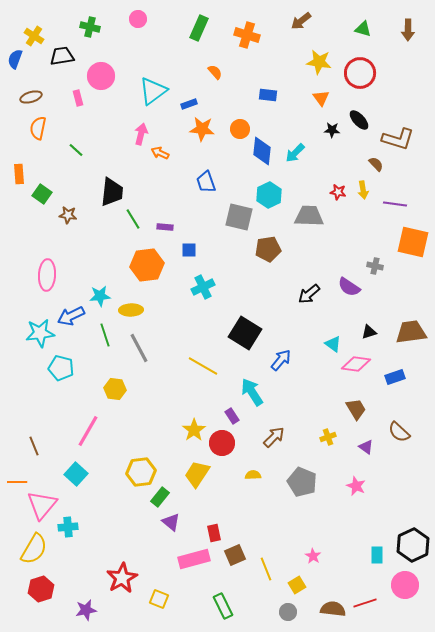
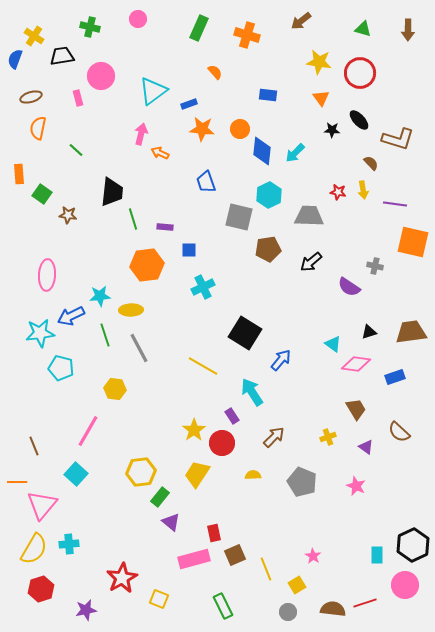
brown semicircle at (376, 164): moved 5 px left, 1 px up
green line at (133, 219): rotated 15 degrees clockwise
black arrow at (309, 294): moved 2 px right, 32 px up
cyan cross at (68, 527): moved 1 px right, 17 px down
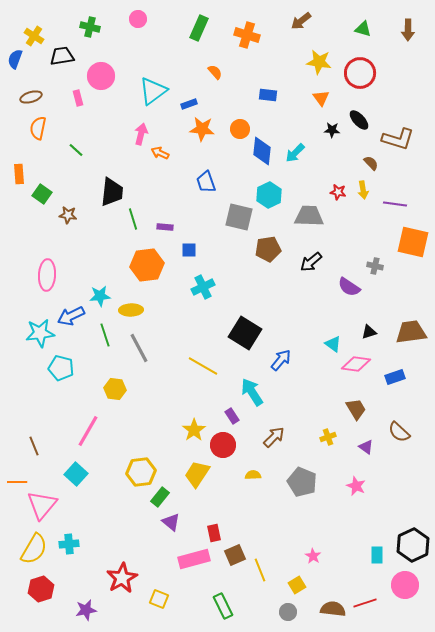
red circle at (222, 443): moved 1 px right, 2 px down
yellow line at (266, 569): moved 6 px left, 1 px down
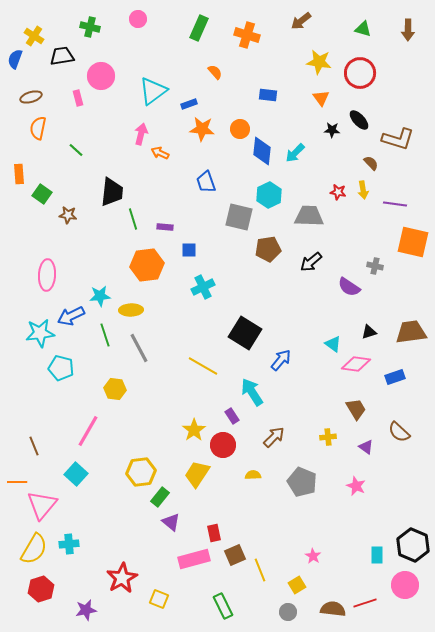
yellow cross at (328, 437): rotated 14 degrees clockwise
black hexagon at (413, 545): rotated 12 degrees counterclockwise
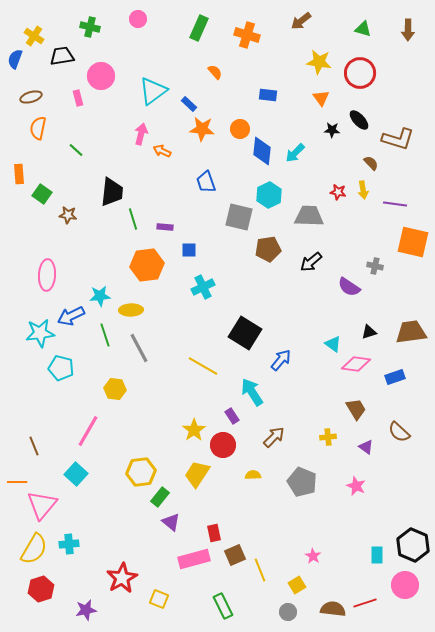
blue rectangle at (189, 104): rotated 63 degrees clockwise
orange arrow at (160, 153): moved 2 px right, 2 px up
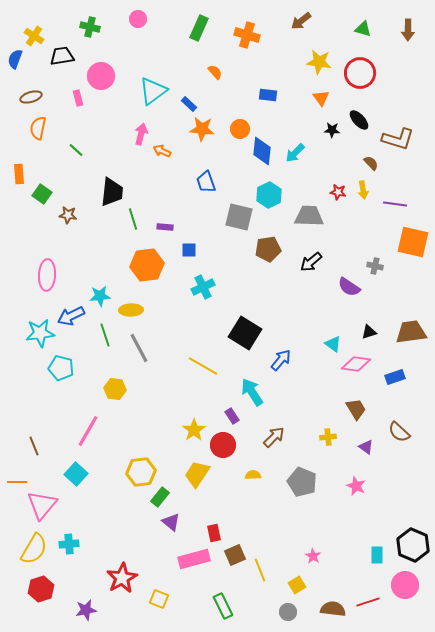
red line at (365, 603): moved 3 px right, 1 px up
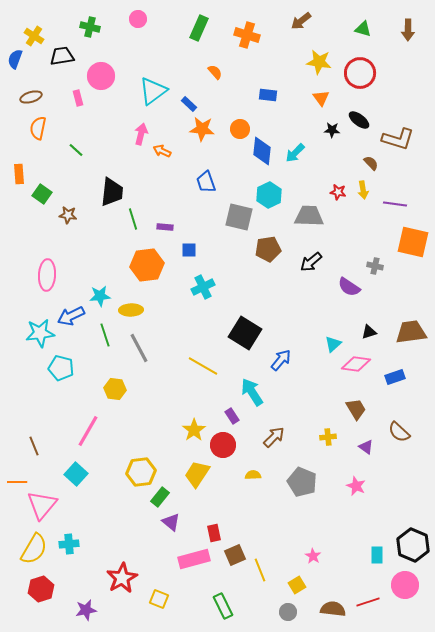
black ellipse at (359, 120): rotated 10 degrees counterclockwise
cyan triangle at (333, 344): rotated 42 degrees clockwise
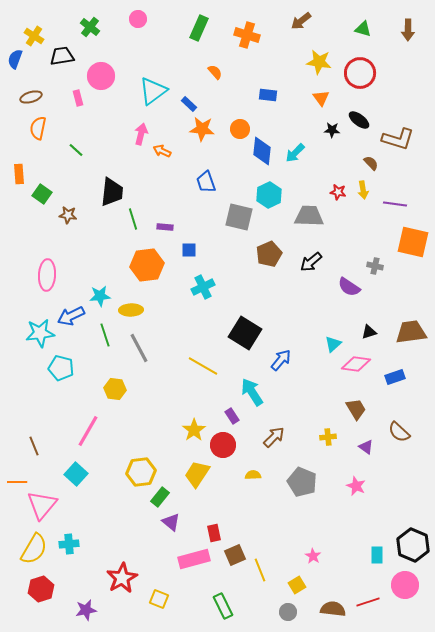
green cross at (90, 27): rotated 24 degrees clockwise
brown pentagon at (268, 249): moved 1 px right, 5 px down; rotated 15 degrees counterclockwise
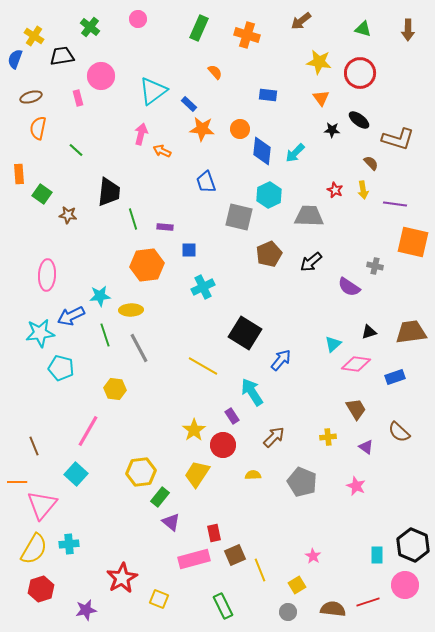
black trapezoid at (112, 192): moved 3 px left
red star at (338, 192): moved 3 px left, 2 px up; rotated 14 degrees clockwise
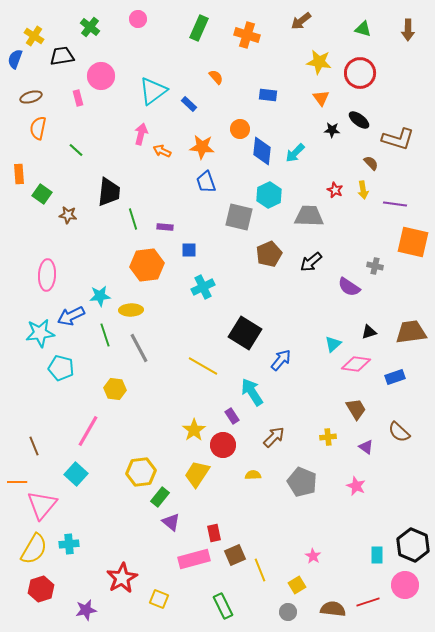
orange semicircle at (215, 72): moved 1 px right, 5 px down
orange star at (202, 129): moved 18 px down
